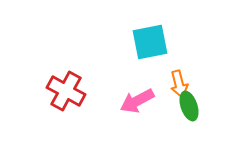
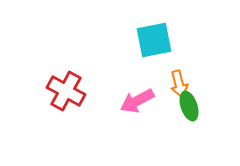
cyan square: moved 4 px right, 2 px up
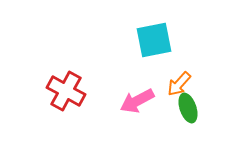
orange arrow: rotated 56 degrees clockwise
green ellipse: moved 1 px left, 2 px down
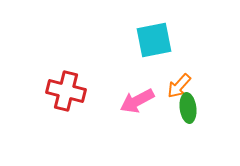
orange arrow: moved 2 px down
red cross: rotated 15 degrees counterclockwise
green ellipse: rotated 12 degrees clockwise
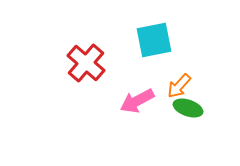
red cross: moved 20 px right, 28 px up; rotated 27 degrees clockwise
green ellipse: rotated 64 degrees counterclockwise
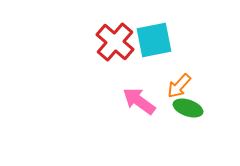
red cross: moved 29 px right, 21 px up
pink arrow: moved 2 px right; rotated 64 degrees clockwise
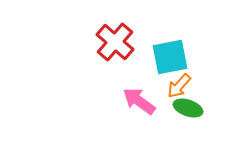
cyan square: moved 16 px right, 17 px down
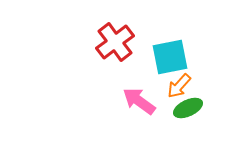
red cross: rotated 12 degrees clockwise
green ellipse: rotated 44 degrees counterclockwise
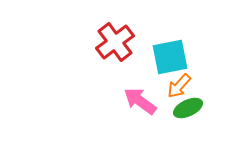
pink arrow: moved 1 px right
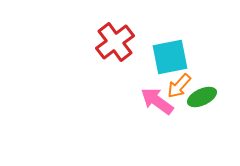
pink arrow: moved 17 px right
green ellipse: moved 14 px right, 11 px up
